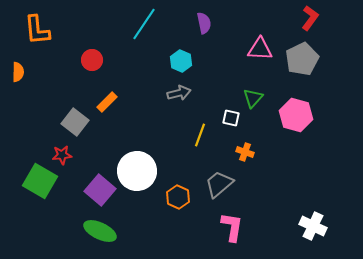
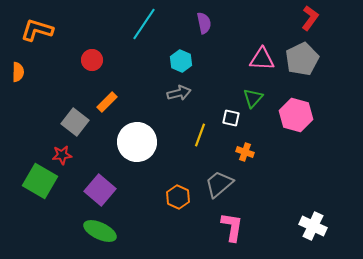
orange L-shape: rotated 112 degrees clockwise
pink triangle: moved 2 px right, 10 px down
white circle: moved 29 px up
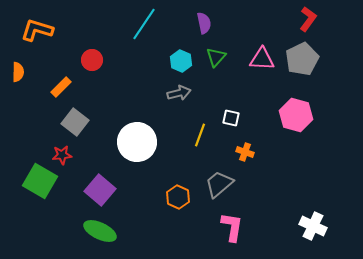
red L-shape: moved 2 px left, 1 px down
green triangle: moved 37 px left, 41 px up
orange rectangle: moved 46 px left, 15 px up
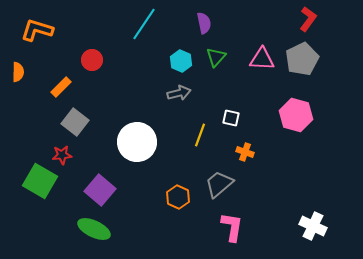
green ellipse: moved 6 px left, 2 px up
